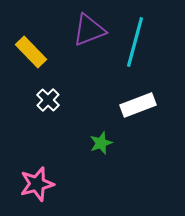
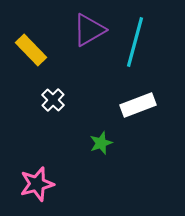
purple triangle: rotated 9 degrees counterclockwise
yellow rectangle: moved 2 px up
white cross: moved 5 px right
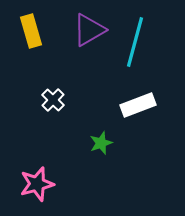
yellow rectangle: moved 19 px up; rotated 28 degrees clockwise
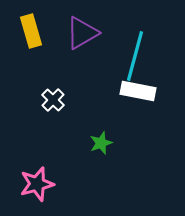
purple triangle: moved 7 px left, 3 px down
cyan line: moved 14 px down
white rectangle: moved 14 px up; rotated 32 degrees clockwise
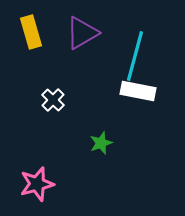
yellow rectangle: moved 1 px down
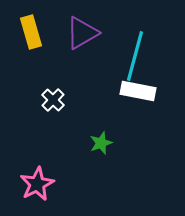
pink star: rotated 12 degrees counterclockwise
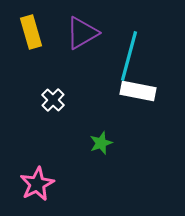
cyan line: moved 6 px left
